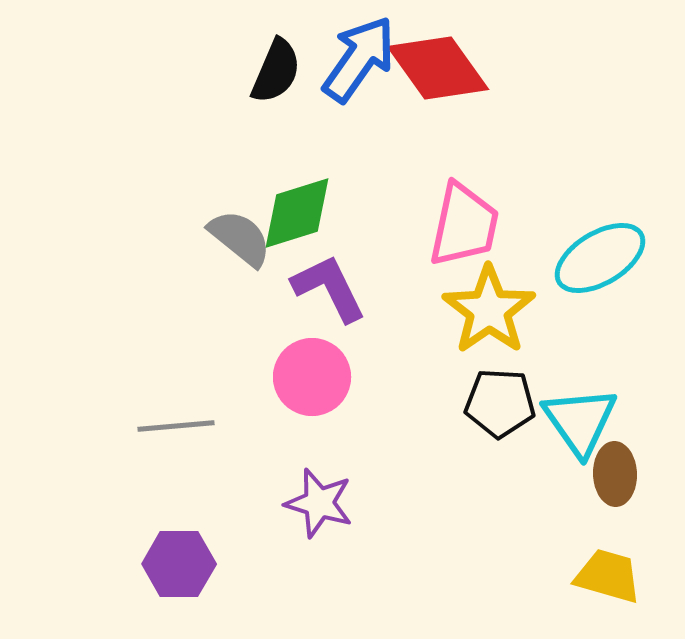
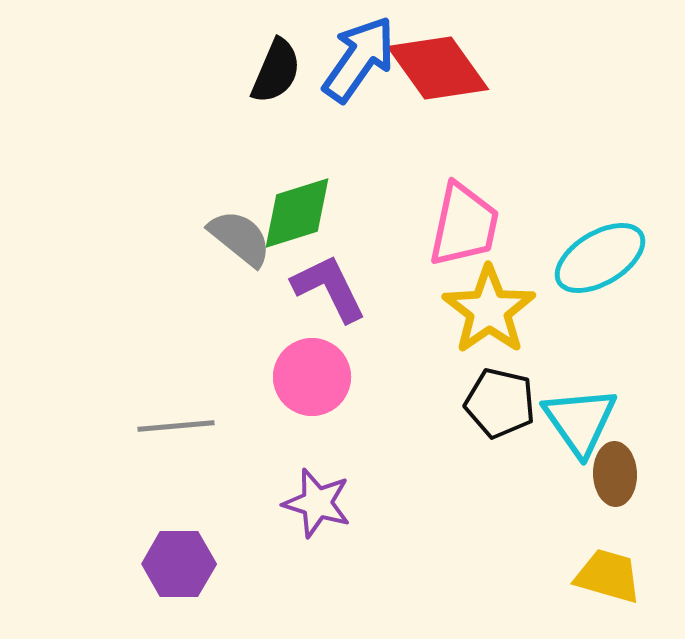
black pentagon: rotated 10 degrees clockwise
purple star: moved 2 px left
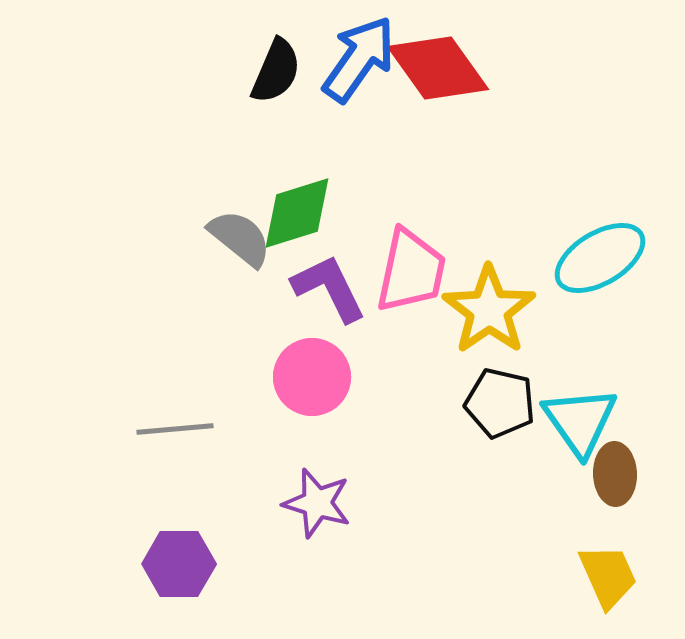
pink trapezoid: moved 53 px left, 46 px down
gray line: moved 1 px left, 3 px down
yellow trapezoid: rotated 50 degrees clockwise
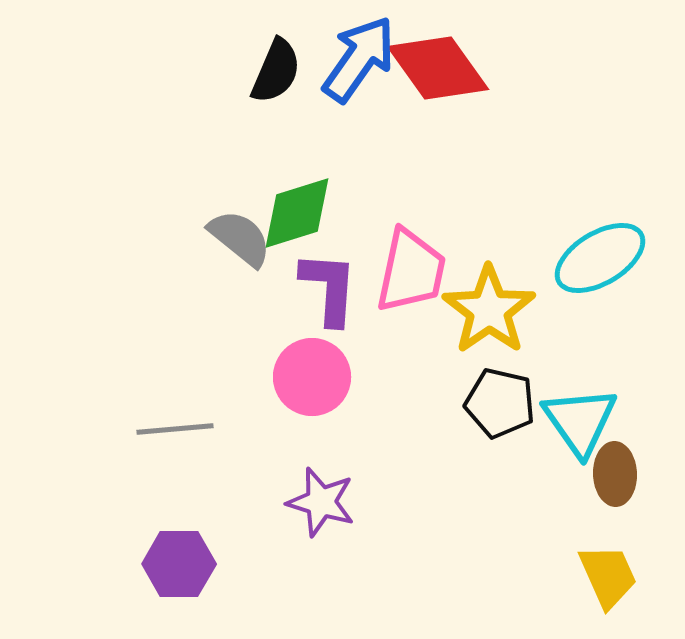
purple L-shape: rotated 30 degrees clockwise
purple star: moved 4 px right, 1 px up
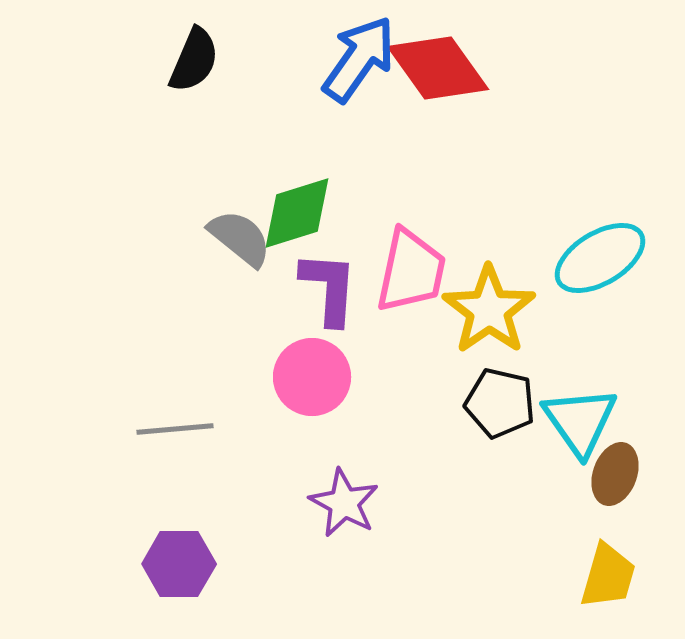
black semicircle: moved 82 px left, 11 px up
brown ellipse: rotated 22 degrees clockwise
purple star: moved 23 px right, 1 px down; rotated 12 degrees clockwise
yellow trapezoid: rotated 40 degrees clockwise
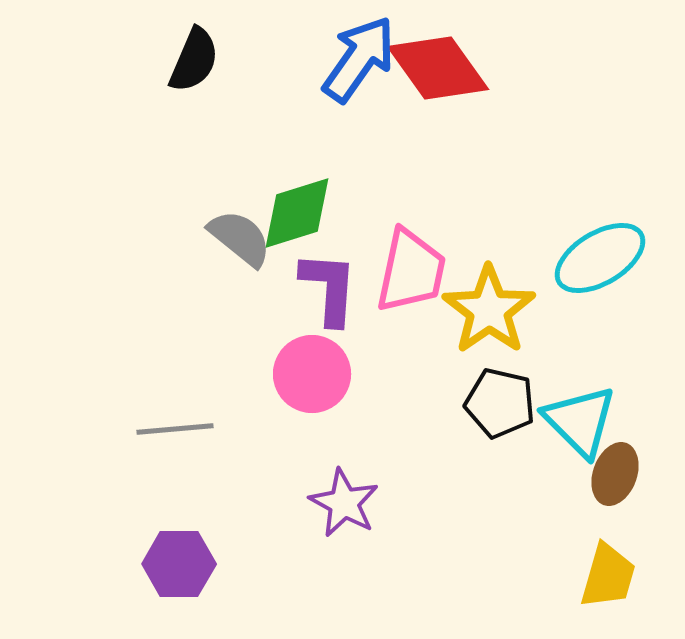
pink circle: moved 3 px up
cyan triangle: rotated 10 degrees counterclockwise
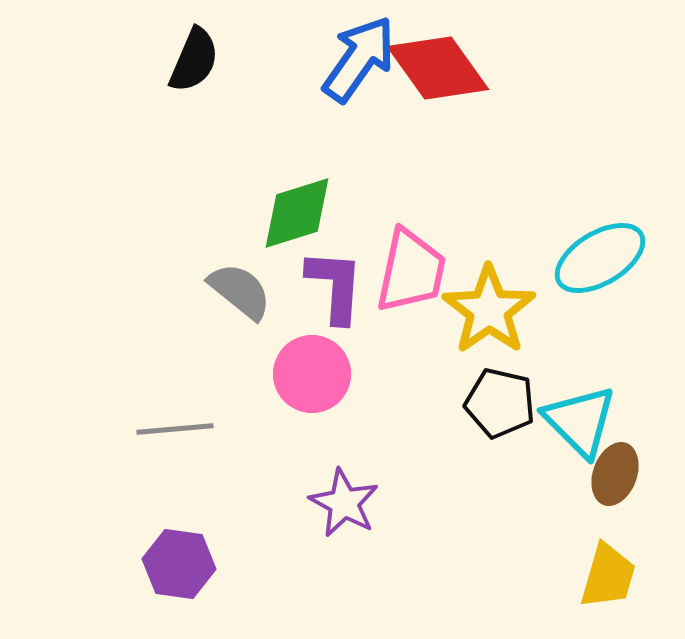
gray semicircle: moved 53 px down
purple L-shape: moved 6 px right, 2 px up
purple hexagon: rotated 8 degrees clockwise
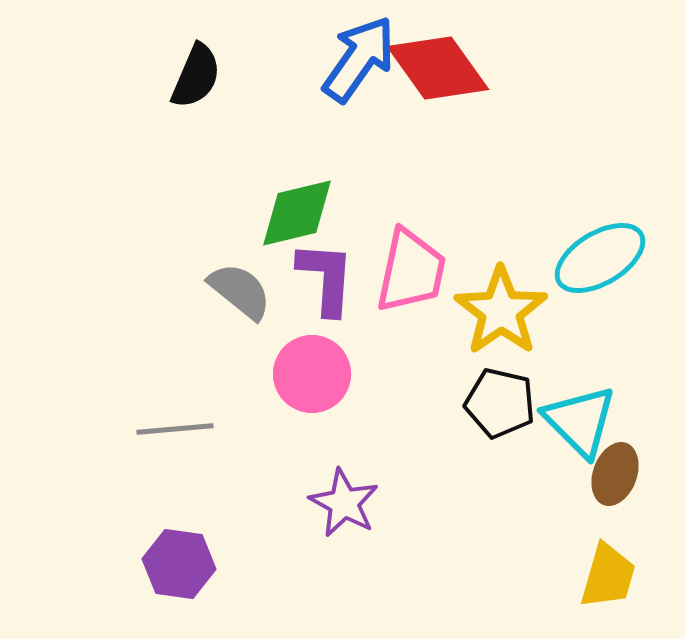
black semicircle: moved 2 px right, 16 px down
green diamond: rotated 4 degrees clockwise
purple L-shape: moved 9 px left, 8 px up
yellow star: moved 12 px right, 1 px down
